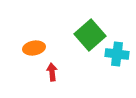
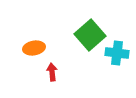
cyan cross: moved 1 px up
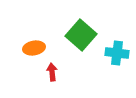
green square: moved 9 px left; rotated 8 degrees counterclockwise
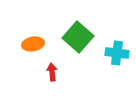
green square: moved 3 px left, 2 px down
orange ellipse: moved 1 px left, 4 px up
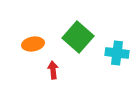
red arrow: moved 1 px right, 2 px up
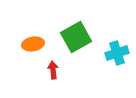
green square: moved 2 px left; rotated 20 degrees clockwise
cyan cross: rotated 25 degrees counterclockwise
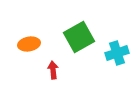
green square: moved 3 px right
orange ellipse: moved 4 px left
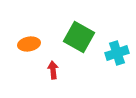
green square: rotated 32 degrees counterclockwise
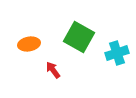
red arrow: rotated 30 degrees counterclockwise
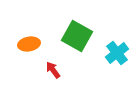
green square: moved 2 px left, 1 px up
cyan cross: rotated 20 degrees counterclockwise
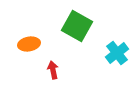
green square: moved 10 px up
red arrow: rotated 24 degrees clockwise
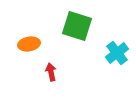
green square: rotated 12 degrees counterclockwise
red arrow: moved 2 px left, 2 px down
